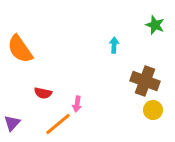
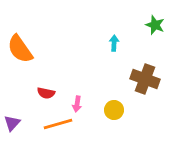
cyan arrow: moved 2 px up
brown cross: moved 2 px up
red semicircle: moved 3 px right
yellow circle: moved 39 px left
orange line: rotated 24 degrees clockwise
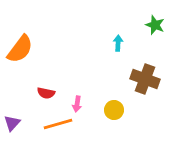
cyan arrow: moved 4 px right
orange semicircle: rotated 108 degrees counterclockwise
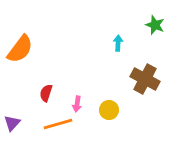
brown cross: rotated 8 degrees clockwise
red semicircle: rotated 96 degrees clockwise
yellow circle: moved 5 px left
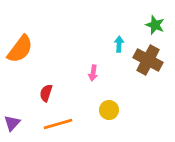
cyan arrow: moved 1 px right, 1 px down
brown cross: moved 3 px right, 19 px up
pink arrow: moved 16 px right, 31 px up
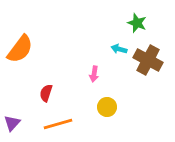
green star: moved 18 px left, 2 px up
cyan arrow: moved 5 px down; rotated 77 degrees counterclockwise
pink arrow: moved 1 px right, 1 px down
yellow circle: moved 2 px left, 3 px up
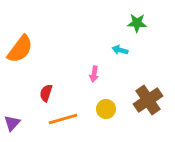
green star: rotated 18 degrees counterclockwise
cyan arrow: moved 1 px right, 1 px down
brown cross: moved 40 px down; rotated 28 degrees clockwise
yellow circle: moved 1 px left, 2 px down
orange line: moved 5 px right, 5 px up
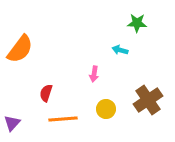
orange line: rotated 12 degrees clockwise
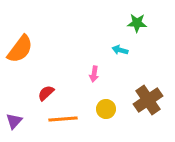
red semicircle: rotated 30 degrees clockwise
purple triangle: moved 2 px right, 2 px up
